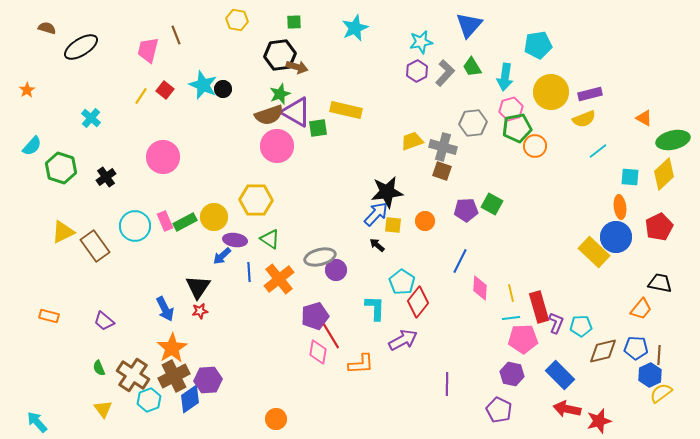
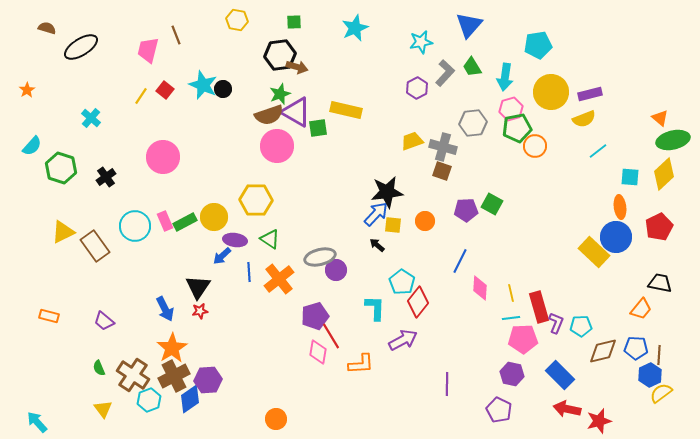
purple hexagon at (417, 71): moved 17 px down
orange triangle at (644, 118): moved 16 px right; rotated 12 degrees clockwise
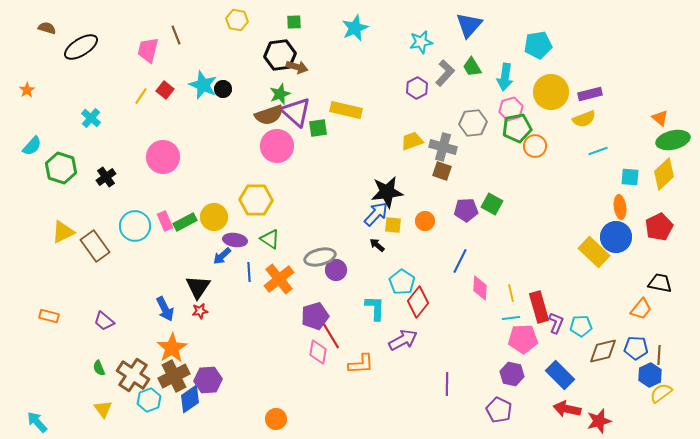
purple triangle at (296, 112): rotated 12 degrees clockwise
cyan line at (598, 151): rotated 18 degrees clockwise
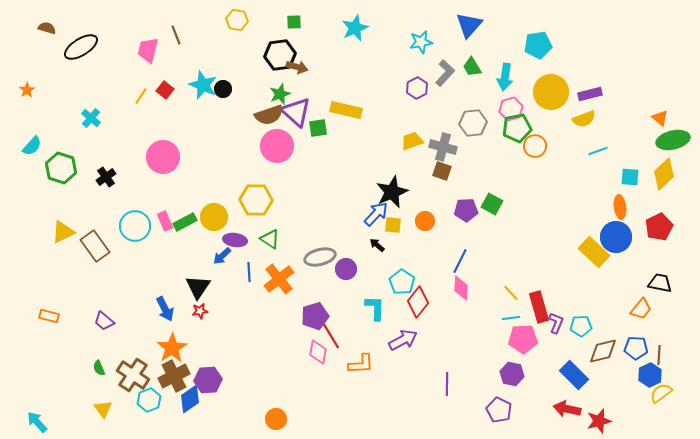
black star at (387, 192): moved 5 px right; rotated 16 degrees counterclockwise
purple circle at (336, 270): moved 10 px right, 1 px up
pink diamond at (480, 288): moved 19 px left
yellow line at (511, 293): rotated 30 degrees counterclockwise
blue rectangle at (560, 375): moved 14 px right
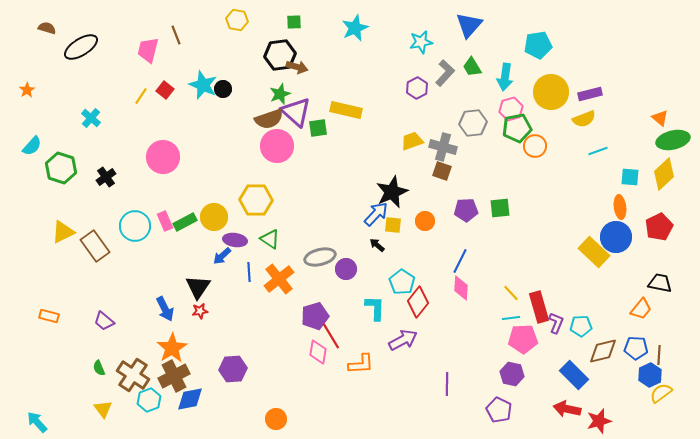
brown semicircle at (269, 115): moved 4 px down
green square at (492, 204): moved 8 px right, 4 px down; rotated 35 degrees counterclockwise
purple hexagon at (208, 380): moved 25 px right, 11 px up
blue diamond at (190, 399): rotated 24 degrees clockwise
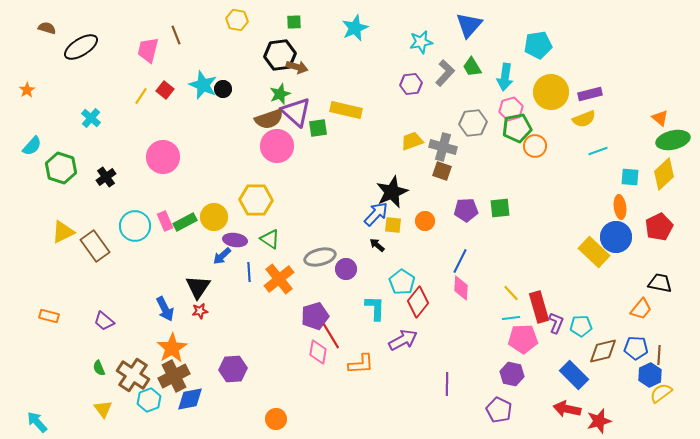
purple hexagon at (417, 88): moved 6 px left, 4 px up; rotated 20 degrees clockwise
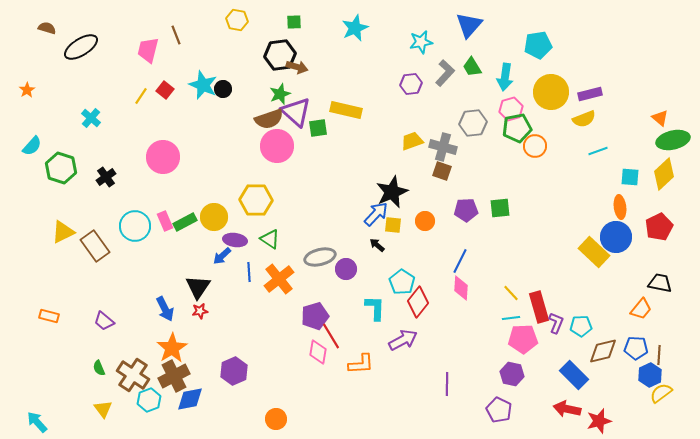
purple hexagon at (233, 369): moved 1 px right, 2 px down; rotated 20 degrees counterclockwise
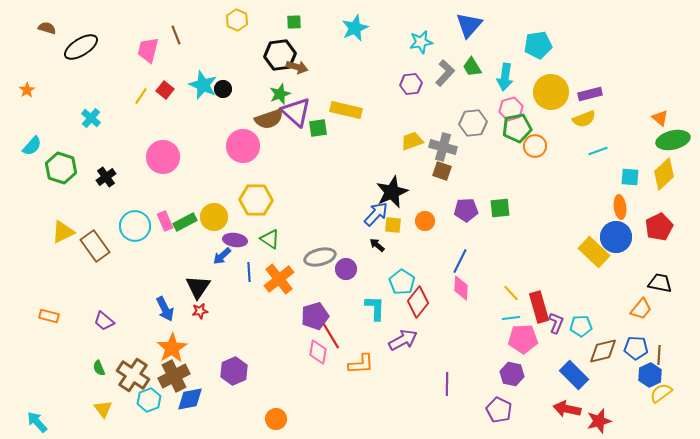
yellow hexagon at (237, 20): rotated 15 degrees clockwise
pink circle at (277, 146): moved 34 px left
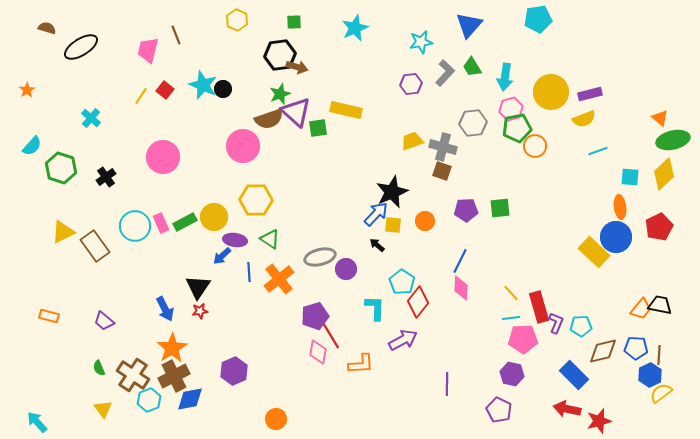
cyan pentagon at (538, 45): moved 26 px up
pink rectangle at (165, 221): moved 4 px left, 2 px down
black trapezoid at (660, 283): moved 22 px down
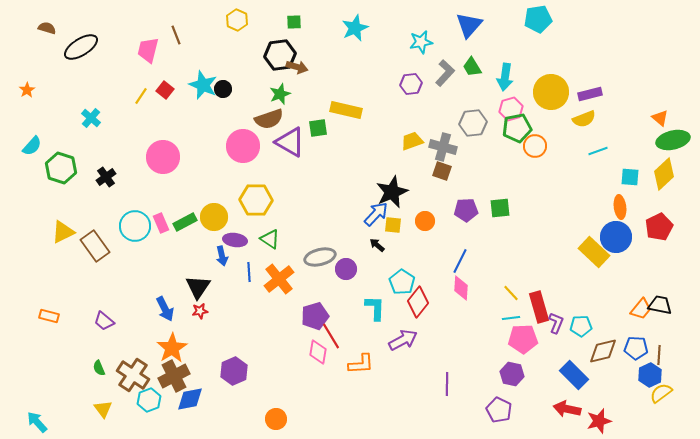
purple triangle at (296, 112): moved 6 px left, 30 px down; rotated 12 degrees counterclockwise
blue arrow at (222, 256): rotated 60 degrees counterclockwise
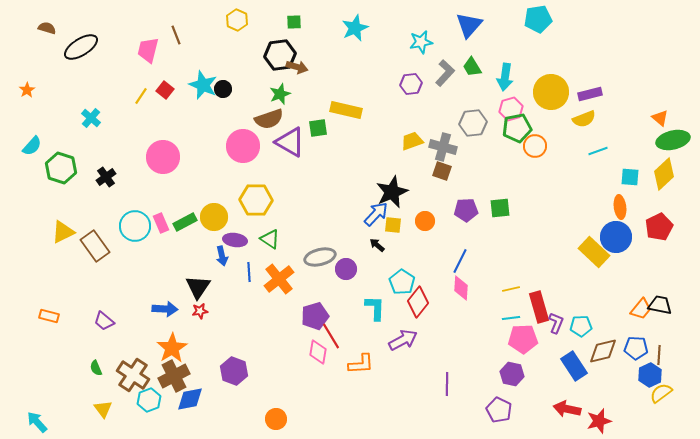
yellow line at (511, 293): moved 4 px up; rotated 60 degrees counterclockwise
blue arrow at (165, 309): rotated 60 degrees counterclockwise
green semicircle at (99, 368): moved 3 px left
purple hexagon at (234, 371): rotated 16 degrees counterclockwise
blue rectangle at (574, 375): moved 9 px up; rotated 12 degrees clockwise
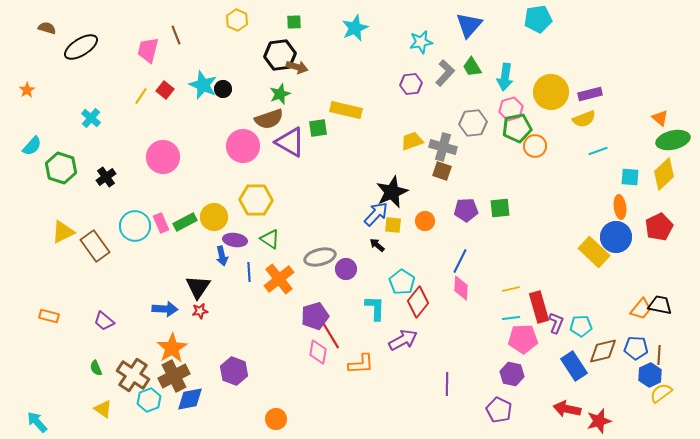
yellow triangle at (103, 409): rotated 18 degrees counterclockwise
